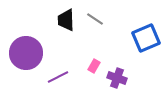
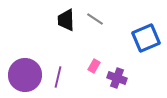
purple circle: moved 1 px left, 22 px down
purple line: rotated 50 degrees counterclockwise
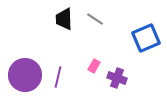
black trapezoid: moved 2 px left, 1 px up
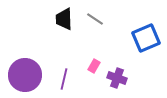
purple line: moved 6 px right, 2 px down
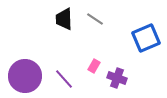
purple circle: moved 1 px down
purple line: rotated 55 degrees counterclockwise
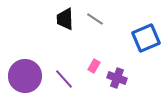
black trapezoid: moved 1 px right
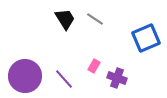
black trapezoid: rotated 150 degrees clockwise
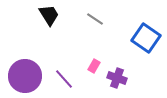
black trapezoid: moved 16 px left, 4 px up
blue square: rotated 32 degrees counterclockwise
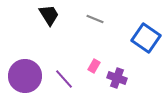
gray line: rotated 12 degrees counterclockwise
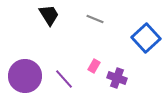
blue square: rotated 12 degrees clockwise
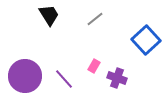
gray line: rotated 60 degrees counterclockwise
blue square: moved 2 px down
